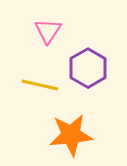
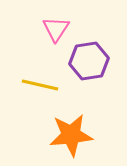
pink triangle: moved 8 px right, 2 px up
purple hexagon: moved 1 px right, 7 px up; rotated 21 degrees clockwise
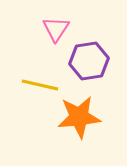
orange star: moved 8 px right, 18 px up
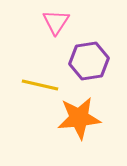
pink triangle: moved 7 px up
orange star: moved 1 px down
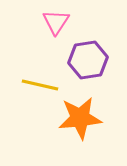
purple hexagon: moved 1 px left, 1 px up
orange star: moved 1 px right
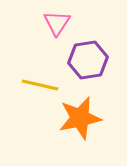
pink triangle: moved 1 px right, 1 px down
orange star: rotated 6 degrees counterclockwise
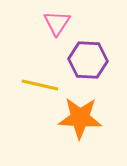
purple hexagon: rotated 12 degrees clockwise
orange star: rotated 15 degrees clockwise
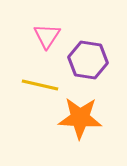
pink triangle: moved 10 px left, 13 px down
purple hexagon: rotated 6 degrees clockwise
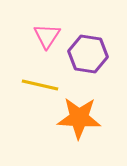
purple hexagon: moved 6 px up
orange star: moved 1 px left
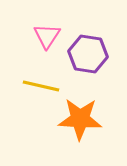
yellow line: moved 1 px right, 1 px down
orange star: moved 1 px right, 1 px down
